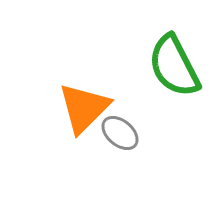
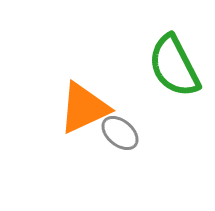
orange triangle: rotated 20 degrees clockwise
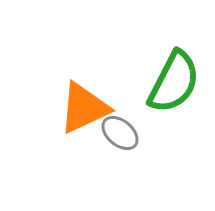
green semicircle: moved 16 px down; rotated 126 degrees counterclockwise
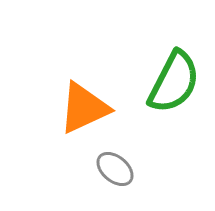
gray ellipse: moved 5 px left, 36 px down
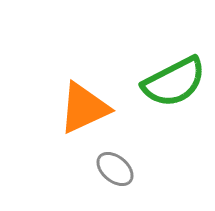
green semicircle: rotated 36 degrees clockwise
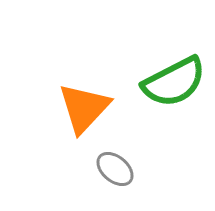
orange triangle: rotated 22 degrees counterclockwise
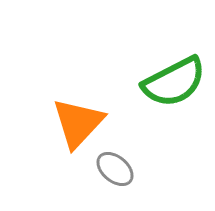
orange triangle: moved 6 px left, 15 px down
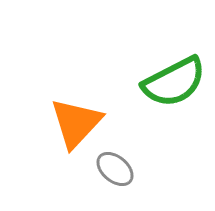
orange triangle: moved 2 px left
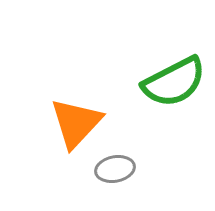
gray ellipse: rotated 51 degrees counterclockwise
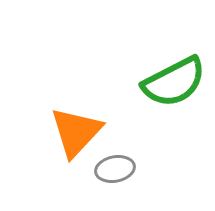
orange triangle: moved 9 px down
